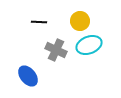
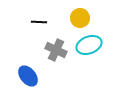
yellow circle: moved 3 px up
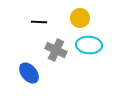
cyan ellipse: rotated 25 degrees clockwise
blue ellipse: moved 1 px right, 3 px up
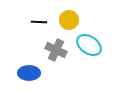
yellow circle: moved 11 px left, 2 px down
cyan ellipse: rotated 30 degrees clockwise
blue ellipse: rotated 50 degrees counterclockwise
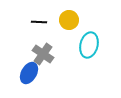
cyan ellipse: rotated 70 degrees clockwise
gray cross: moved 13 px left, 4 px down; rotated 10 degrees clockwise
blue ellipse: rotated 60 degrees counterclockwise
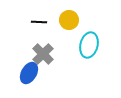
gray cross: rotated 10 degrees clockwise
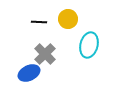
yellow circle: moved 1 px left, 1 px up
gray cross: moved 2 px right
blue ellipse: rotated 35 degrees clockwise
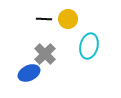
black line: moved 5 px right, 3 px up
cyan ellipse: moved 1 px down
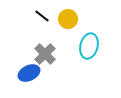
black line: moved 2 px left, 3 px up; rotated 35 degrees clockwise
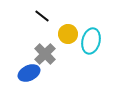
yellow circle: moved 15 px down
cyan ellipse: moved 2 px right, 5 px up
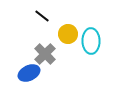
cyan ellipse: rotated 15 degrees counterclockwise
